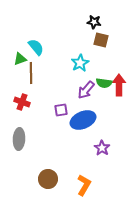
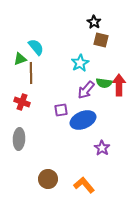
black star: rotated 24 degrees clockwise
orange L-shape: rotated 70 degrees counterclockwise
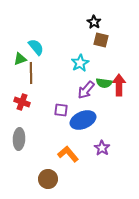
purple square: rotated 16 degrees clockwise
orange L-shape: moved 16 px left, 31 px up
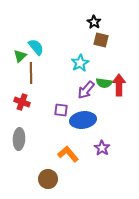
green triangle: moved 3 px up; rotated 24 degrees counterclockwise
blue ellipse: rotated 15 degrees clockwise
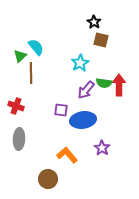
red cross: moved 6 px left, 4 px down
orange L-shape: moved 1 px left, 1 px down
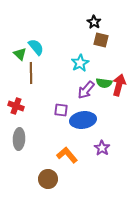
green triangle: moved 2 px up; rotated 32 degrees counterclockwise
red arrow: rotated 15 degrees clockwise
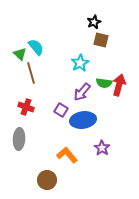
black star: rotated 16 degrees clockwise
brown line: rotated 15 degrees counterclockwise
purple arrow: moved 4 px left, 2 px down
red cross: moved 10 px right, 1 px down
purple square: rotated 24 degrees clockwise
brown circle: moved 1 px left, 1 px down
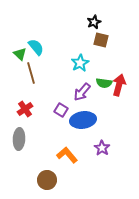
red cross: moved 1 px left, 2 px down; rotated 35 degrees clockwise
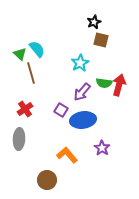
cyan semicircle: moved 1 px right, 2 px down
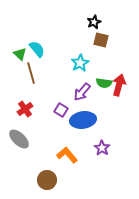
gray ellipse: rotated 50 degrees counterclockwise
